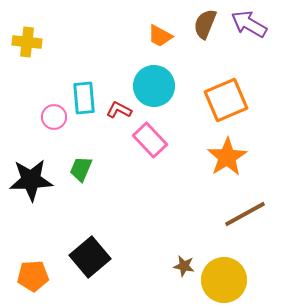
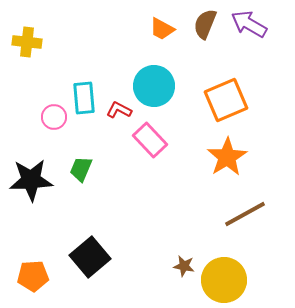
orange trapezoid: moved 2 px right, 7 px up
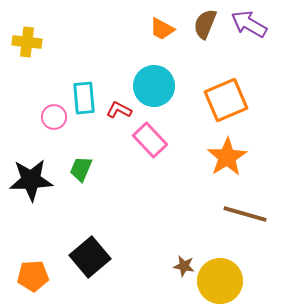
brown line: rotated 45 degrees clockwise
yellow circle: moved 4 px left, 1 px down
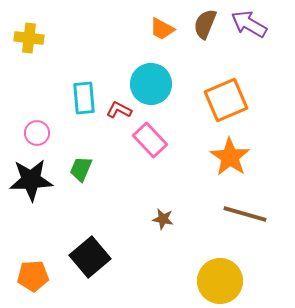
yellow cross: moved 2 px right, 4 px up
cyan circle: moved 3 px left, 2 px up
pink circle: moved 17 px left, 16 px down
orange star: moved 3 px right; rotated 6 degrees counterclockwise
brown star: moved 21 px left, 47 px up
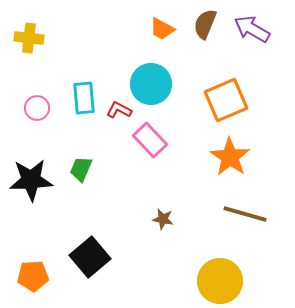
purple arrow: moved 3 px right, 5 px down
pink circle: moved 25 px up
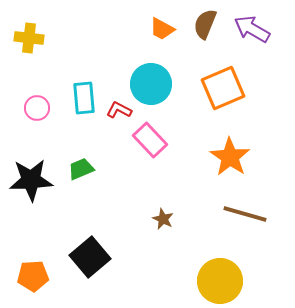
orange square: moved 3 px left, 12 px up
green trapezoid: rotated 44 degrees clockwise
brown star: rotated 15 degrees clockwise
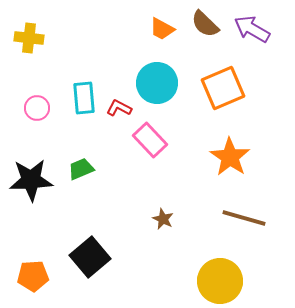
brown semicircle: rotated 68 degrees counterclockwise
cyan circle: moved 6 px right, 1 px up
red L-shape: moved 2 px up
brown line: moved 1 px left, 4 px down
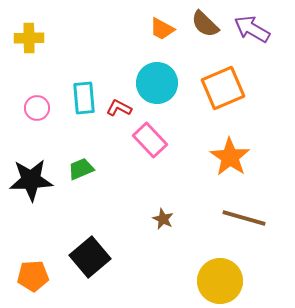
yellow cross: rotated 8 degrees counterclockwise
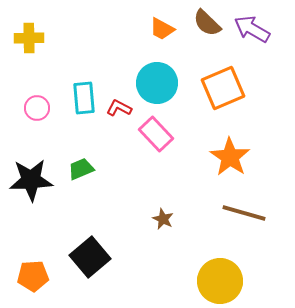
brown semicircle: moved 2 px right, 1 px up
pink rectangle: moved 6 px right, 6 px up
brown line: moved 5 px up
